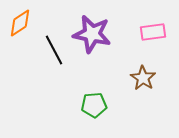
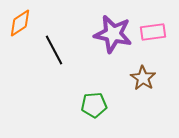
purple star: moved 21 px right
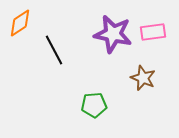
brown star: rotated 10 degrees counterclockwise
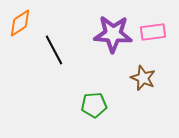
purple star: rotated 9 degrees counterclockwise
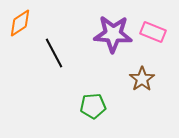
pink rectangle: rotated 30 degrees clockwise
black line: moved 3 px down
brown star: moved 1 px left, 1 px down; rotated 15 degrees clockwise
green pentagon: moved 1 px left, 1 px down
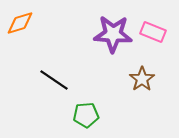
orange diamond: rotated 16 degrees clockwise
black line: moved 27 px down; rotated 28 degrees counterclockwise
green pentagon: moved 7 px left, 9 px down
